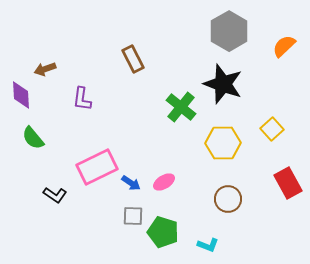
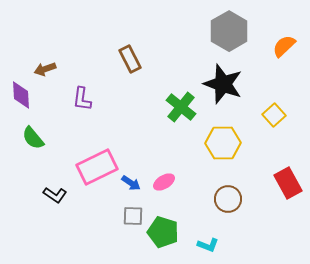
brown rectangle: moved 3 px left
yellow square: moved 2 px right, 14 px up
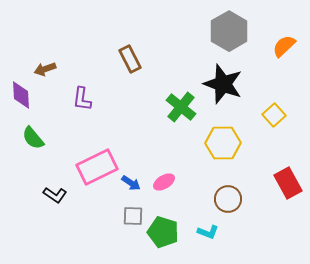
cyan L-shape: moved 13 px up
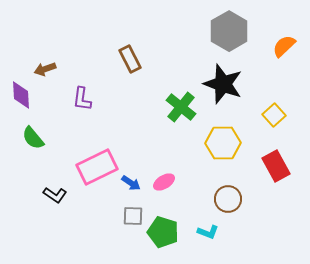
red rectangle: moved 12 px left, 17 px up
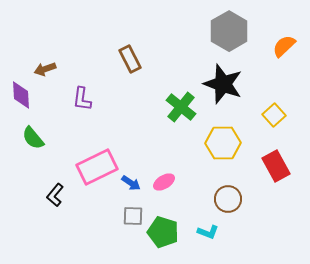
black L-shape: rotated 95 degrees clockwise
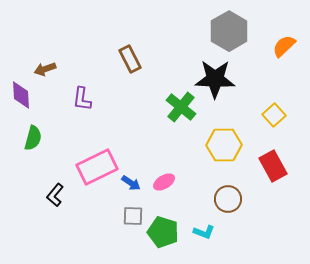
black star: moved 8 px left, 5 px up; rotated 18 degrees counterclockwise
green semicircle: rotated 125 degrees counterclockwise
yellow hexagon: moved 1 px right, 2 px down
red rectangle: moved 3 px left
cyan L-shape: moved 4 px left
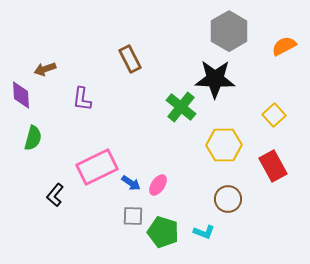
orange semicircle: rotated 15 degrees clockwise
pink ellipse: moved 6 px left, 3 px down; rotated 25 degrees counterclockwise
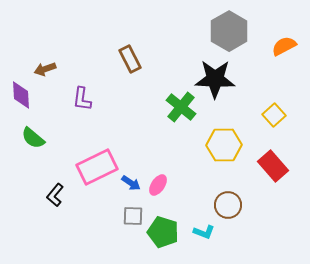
green semicircle: rotated 115 degrees clockwise
red rectangle: rotated 12 degrees counterclockwise
brown circle: moved 6 px down
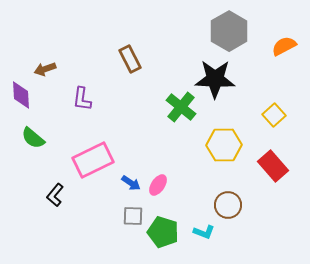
pink rectangle: moved 4 px left, 7 px up
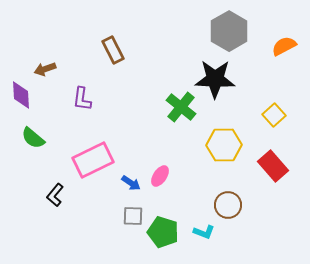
brown rectangle: moved 17 px left, 9 px up
pink ellipse: moved 2 px right, 9 px up
